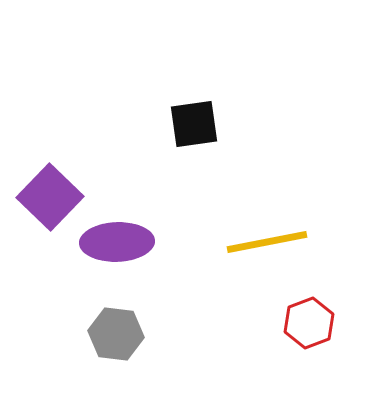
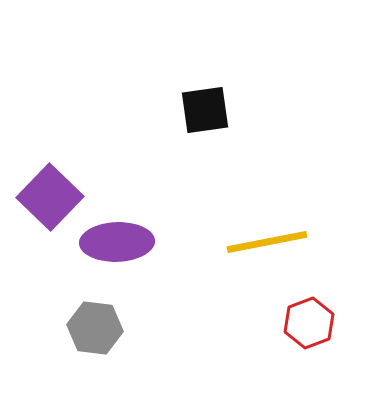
black square: moved 11 px right, 14 px up
gray hexagon: moved 21 px left, 6 px up
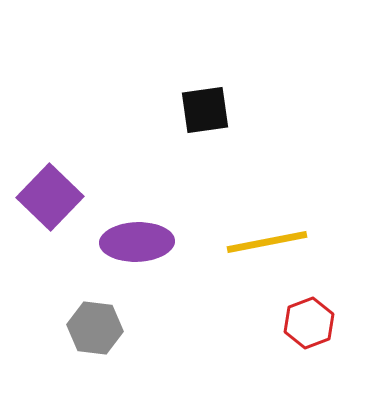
purple ellipse: moved 20 px right
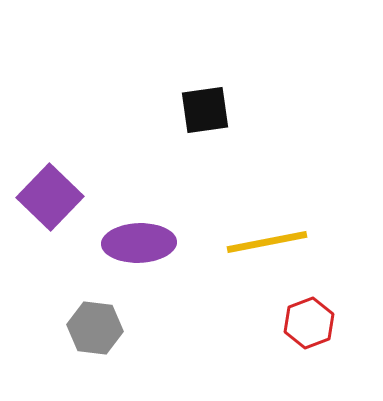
purple ellipse: moved 2 px right, 1 px down
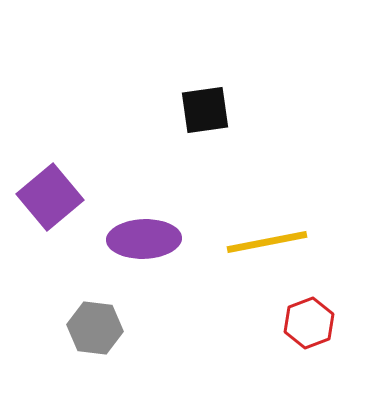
purple square: rotated 6 degrees clockwise
purple ellipse: moved 5 px right, 4 px up
